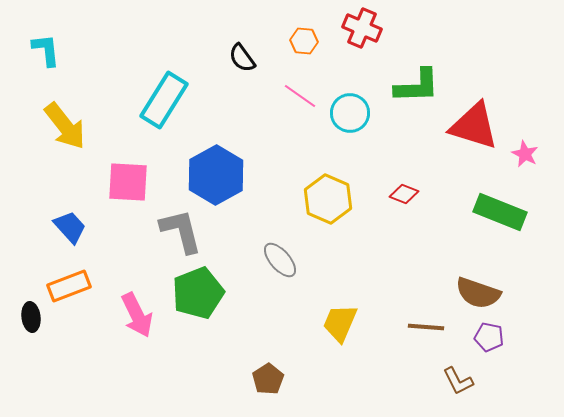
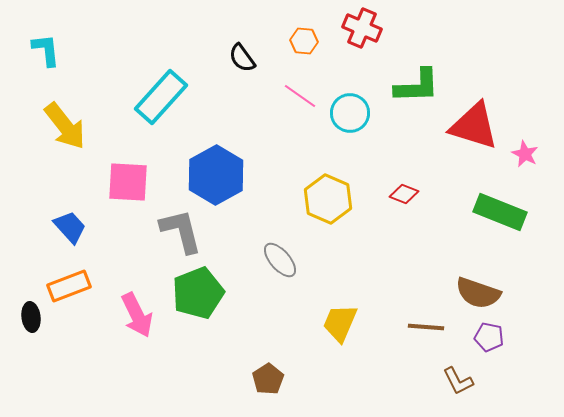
cyan rectangle: moved 3 px left, 3 px up; rotated 10 degrees clockwise
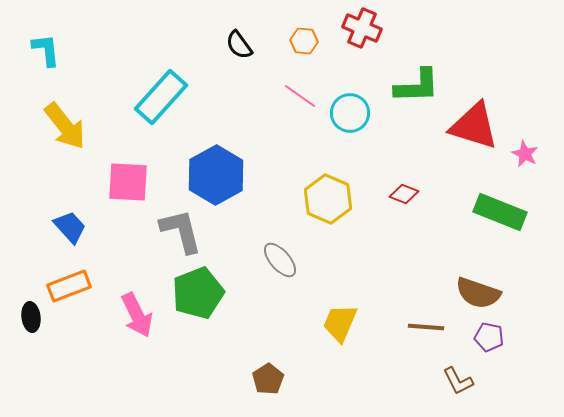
black semicircle: moved 3 px left, 13 px up
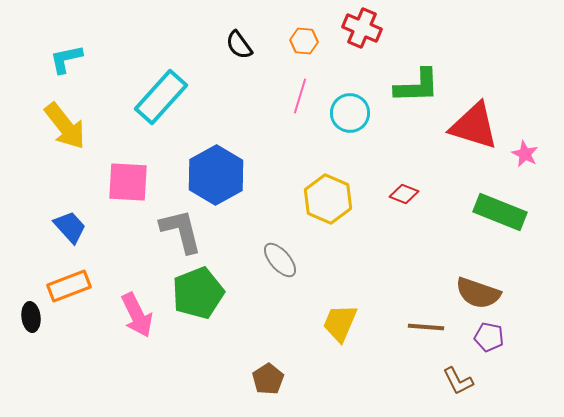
cyan L-shape: moved 20 px right, 9 px down; rotated 96 degrees counterclockwise
pink line: rotated 72 degrees clockwise
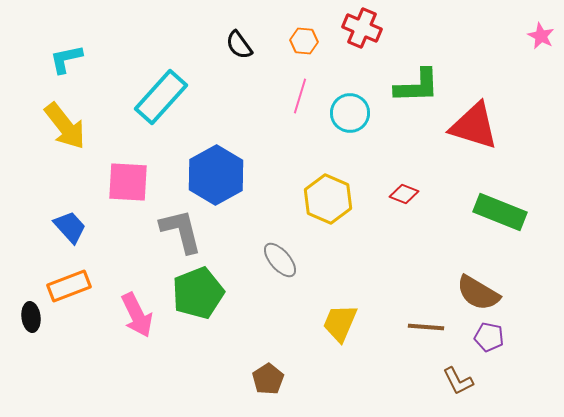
pink star: moved 16 px right, 118 px up
brown semicircle: rotated 12 degrees clockwise
